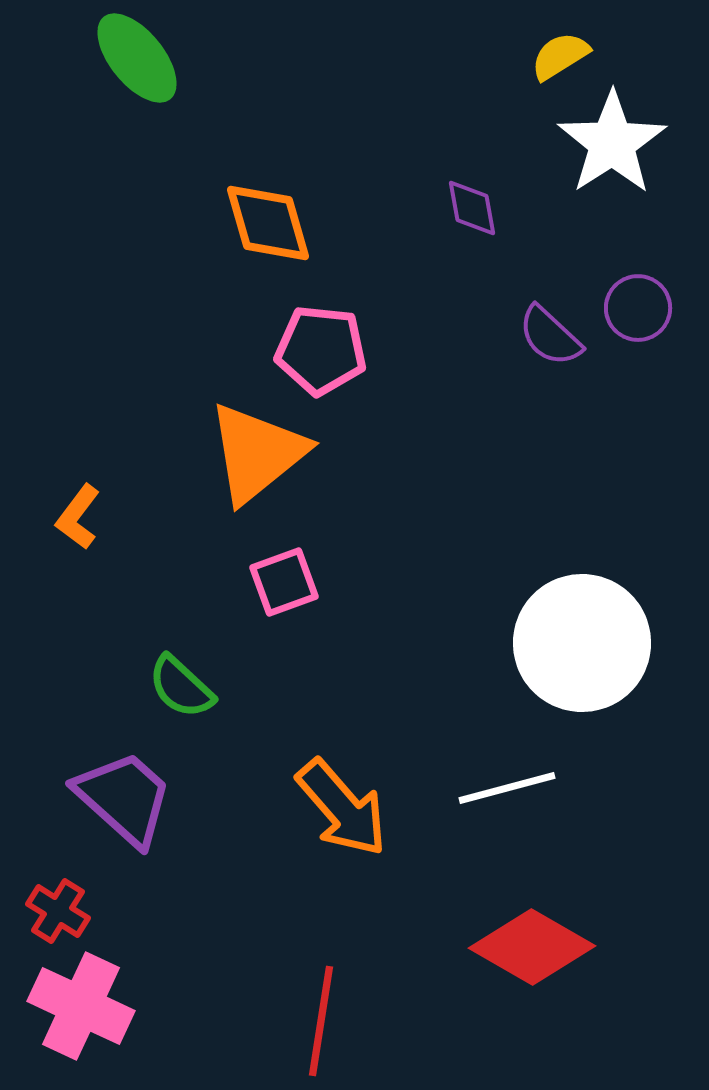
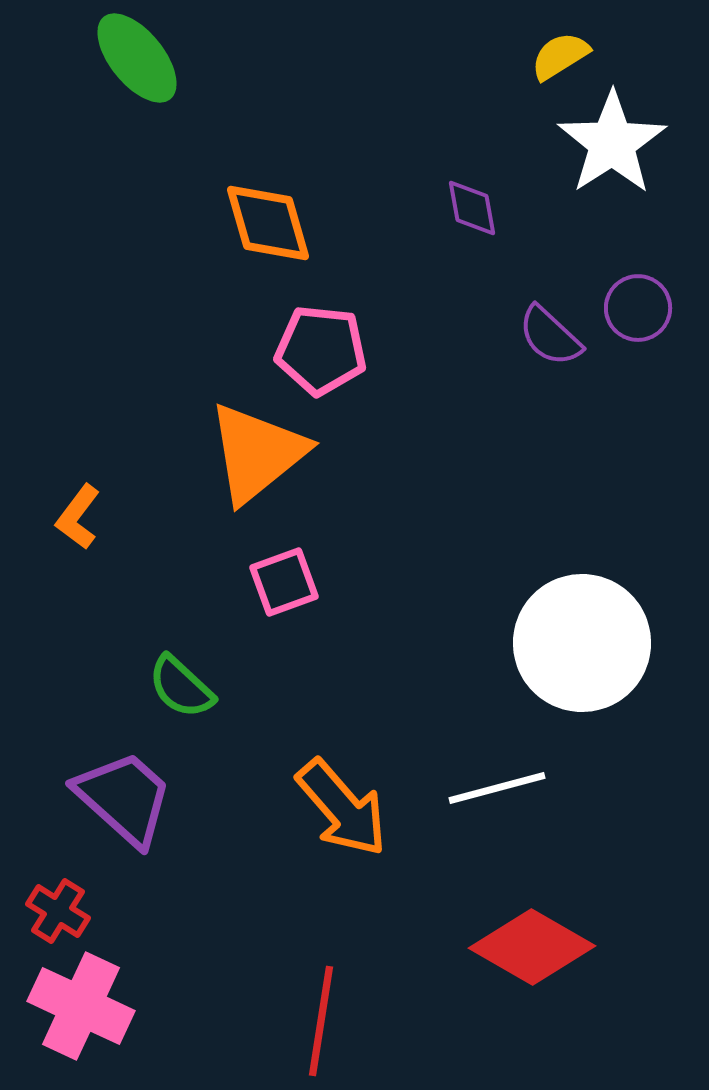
white line: moved 10 px left
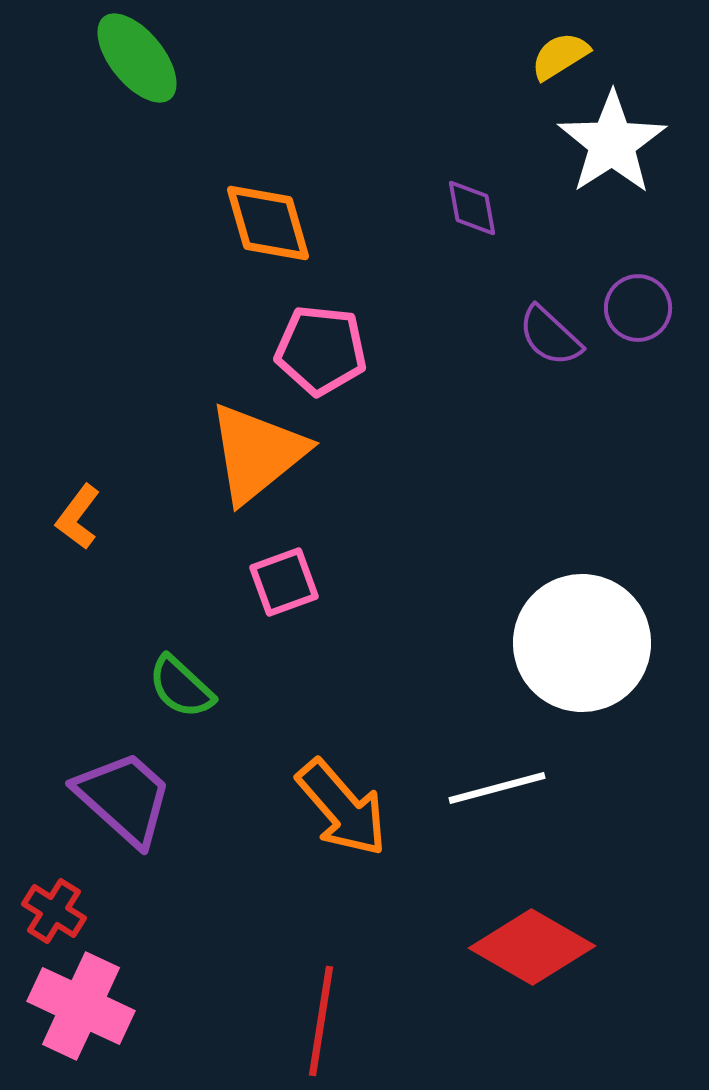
red cross: moved 4 px left
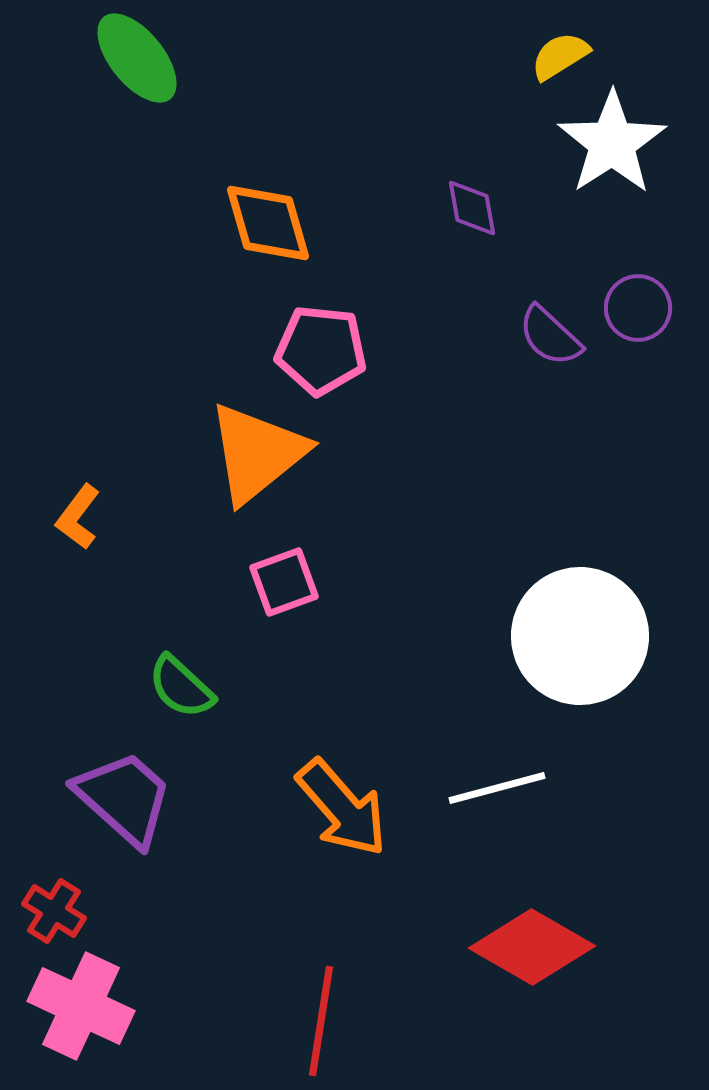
white circle: moved 2 px left, 7 px up
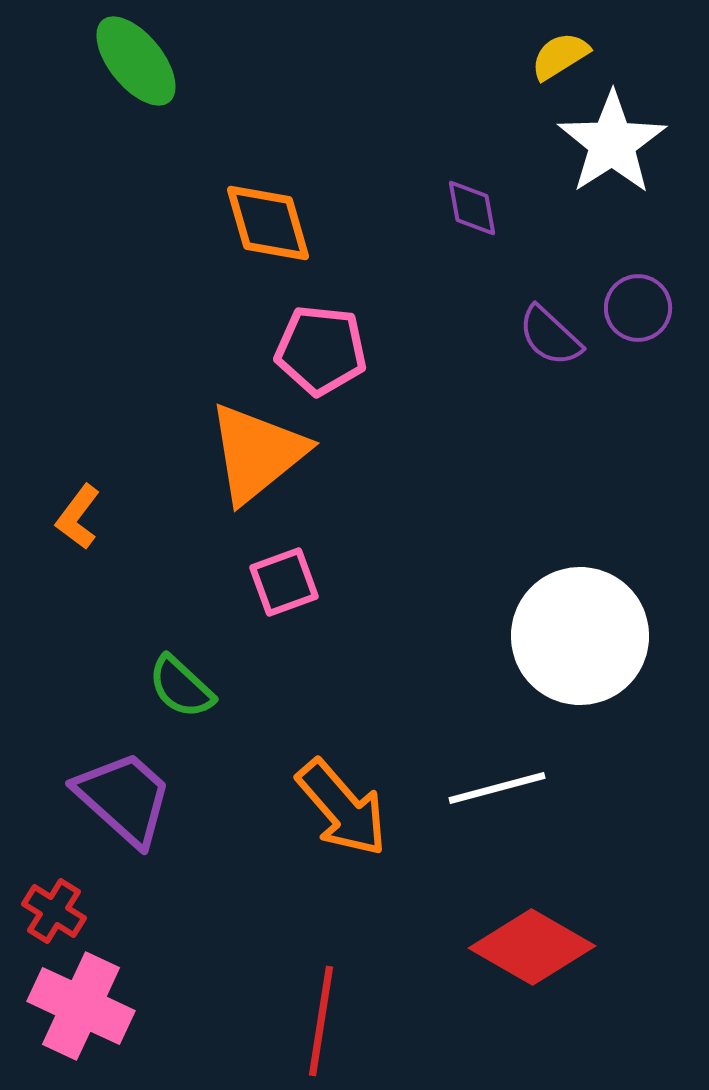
green ellipse: moved 1 px left, 3 px down
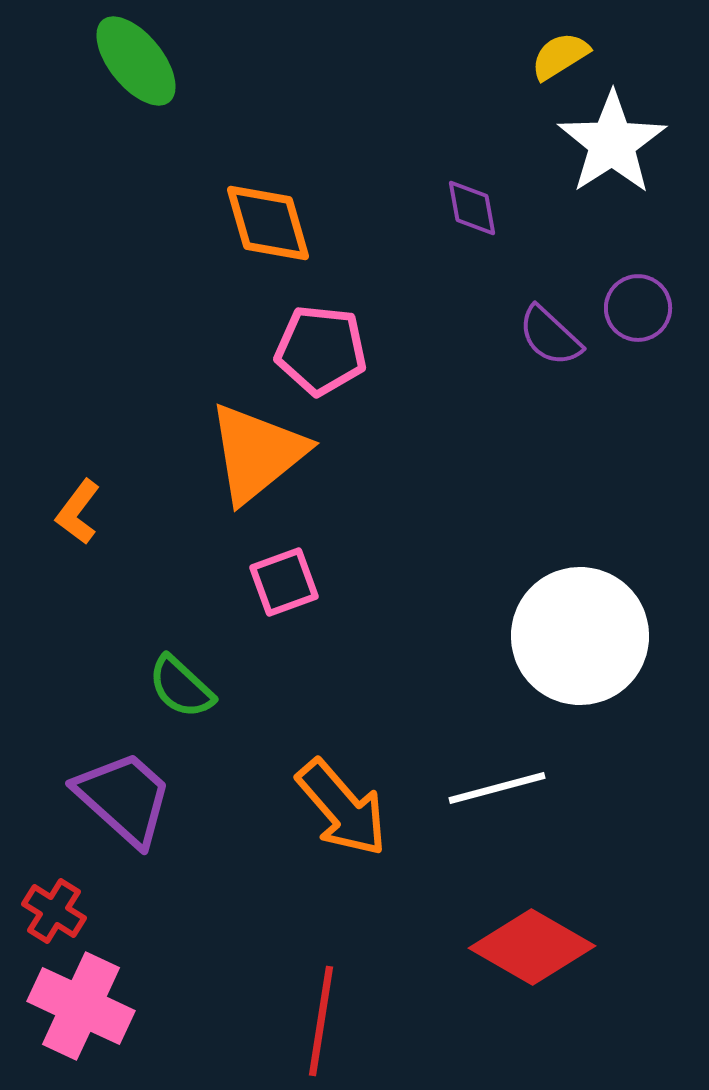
orange L-shape: moved 5 px up
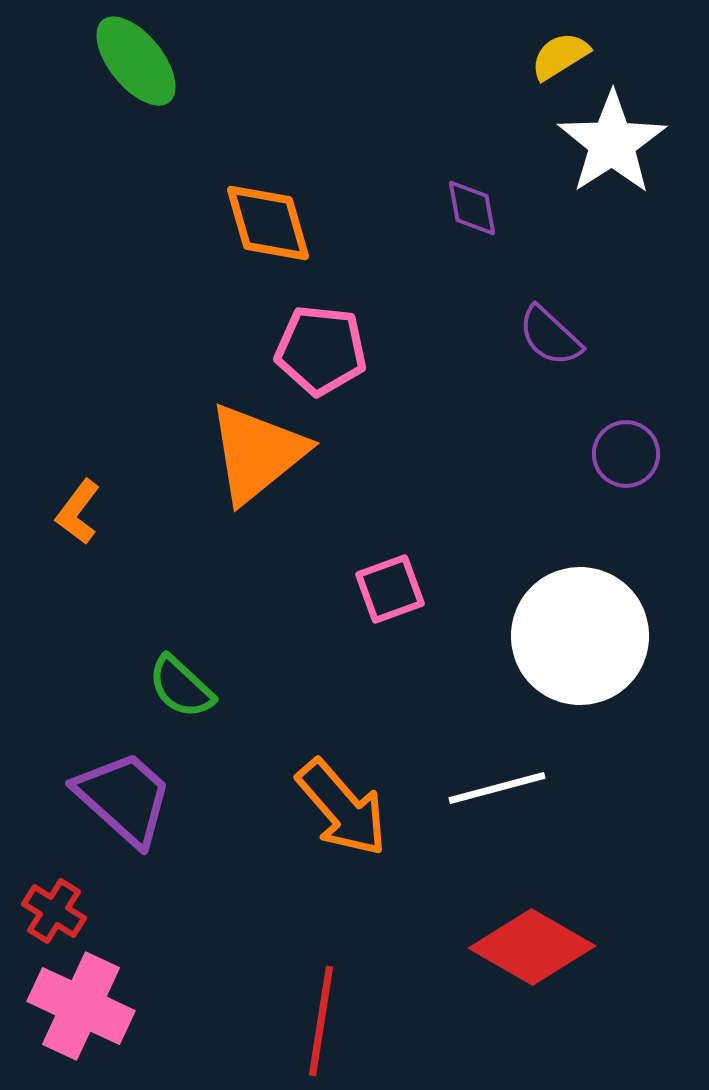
purple circle: moved 12 px left, 146 px down
pink square: moved 106 px right, 7 px down
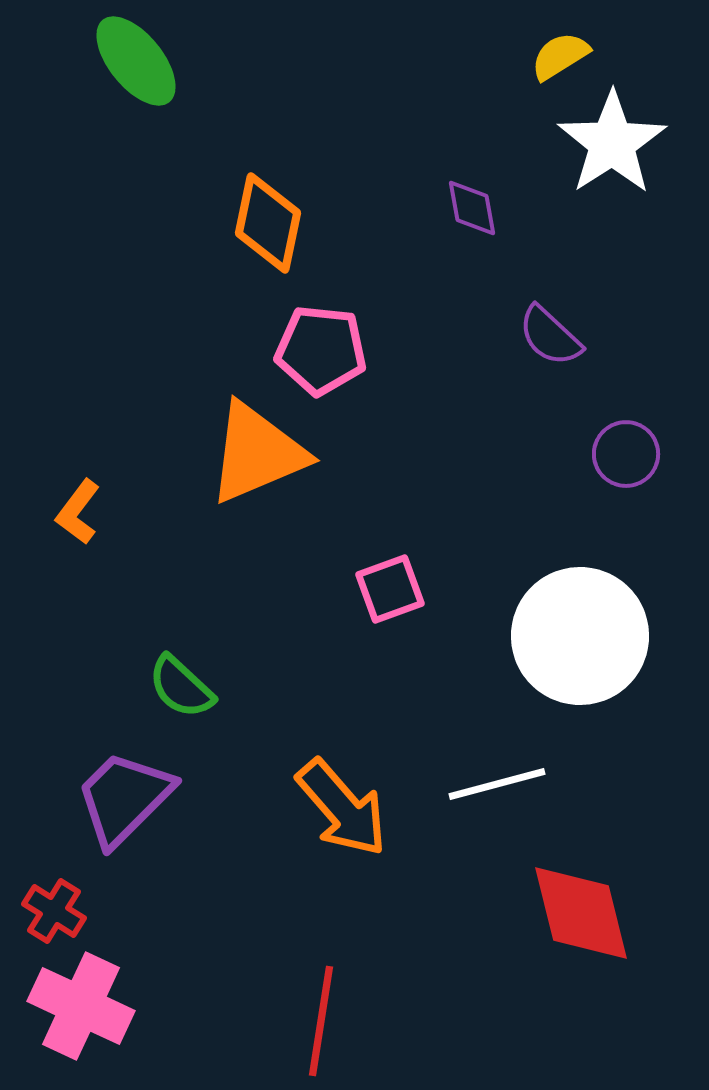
orange diamond: rotated 28 degrees clockwise
orange triangle: rotated 16 degrees clockwise
white line: moved 4 px up
purple trapezoid: rotated 87 degrees counterclockwise
red diamond: moved 49 px right, 34 px up; rotated 46 degrees clockwise
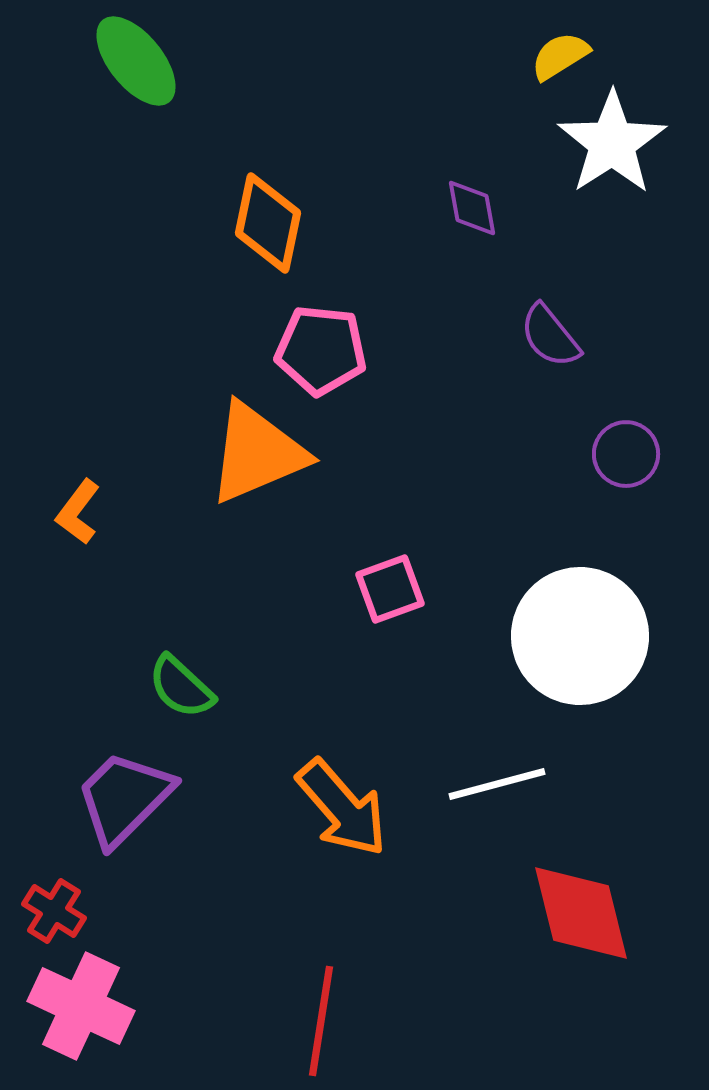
purple semicircle: rotated 8 degrees clockwise
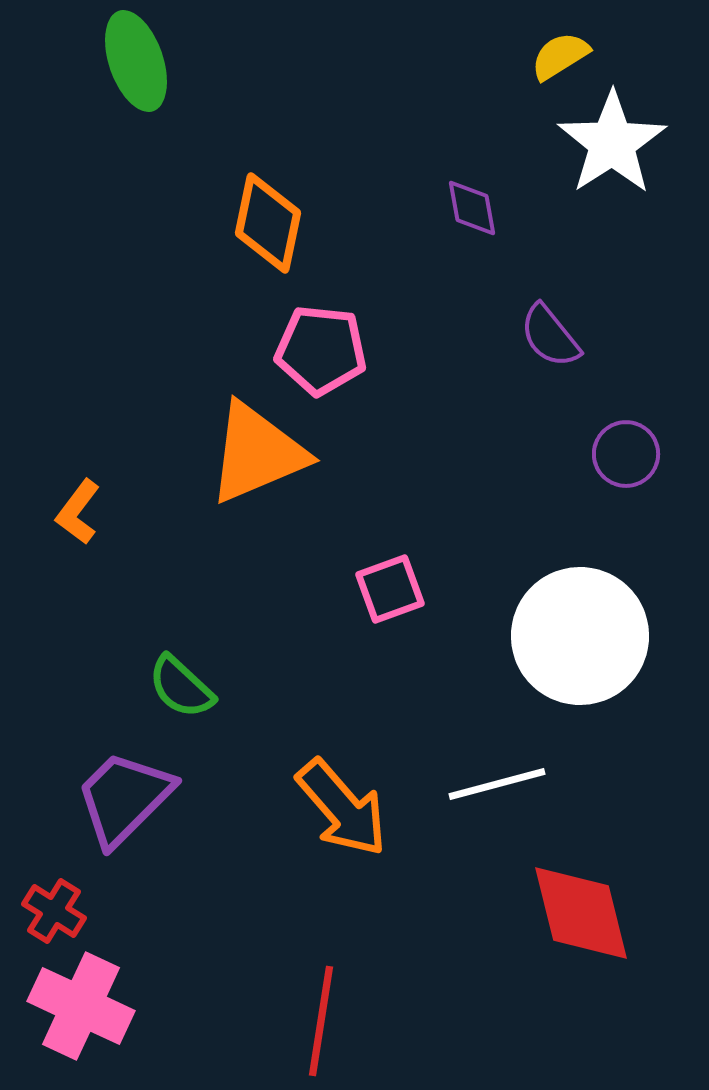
green ellipse: rotated 20 degrees clockwise
